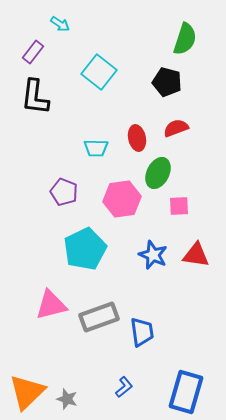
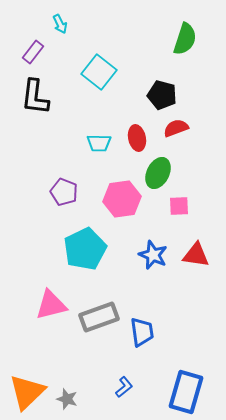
cyan arrow: rotated 30 degrees clockwise
black pentagon: moved 5 px left, 13 px down
cyan trapezoid: moved 3 px right, 5 px up
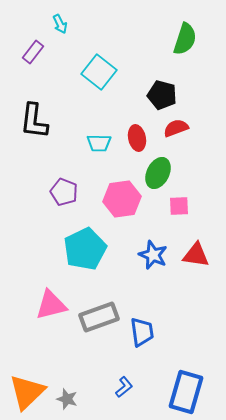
black L-shape: moved 1 px left, 24 px down
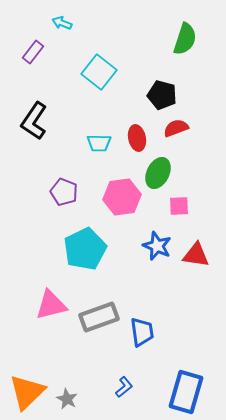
cyan arrow: moved 2 px right, 1 px up; rotated 138 degrees clockwise
black L-shape: rotated 27 degrees clockwise
pink hexagon: moved 2 px up
blue star: moved 4 px right, 9 px up
gray star: rotated 10 degrees clockwise
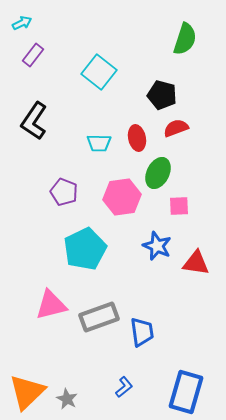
cyan arrow: moved 40 px left; rotated 132 degrees clockwise
purple rectangle: moved 3 px down
red triangle: moved 8 px down
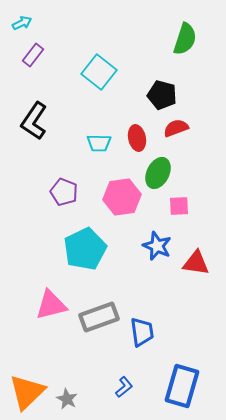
blue rectangle: moved 4 px left, 6 px up
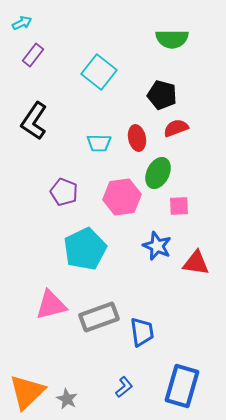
green semicircle: moved 13 px left; rotated 72 degrees clockwise
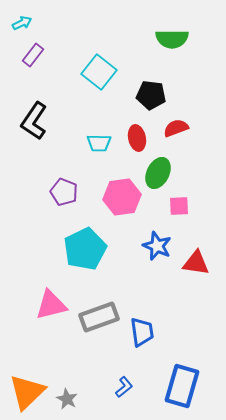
black pentagon: moved 11 px left; rotated 8 degrees counterclockwise
